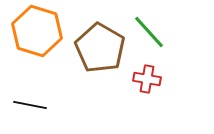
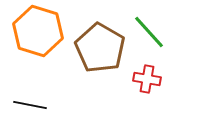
orange hexagon: moved 1 px right
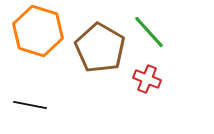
red cross: rotated 12 degrees clockwise
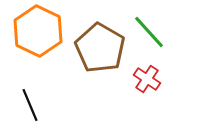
orange hexagon: rotated 9 degrees clockwise
red cross: rotated 12 degrees clockwise
black line: rotated 56 degrees clockwise
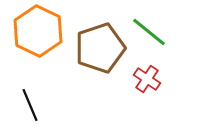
green line: rotated 9 degrees counterclockwise
brown pentagon: rotated 24 degrees clockwise
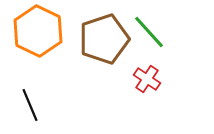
green line: rotated 9 degrees clockwise
brown pentagon: moved 4 px right, 9 px up
